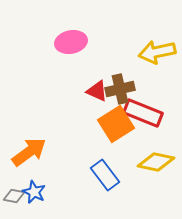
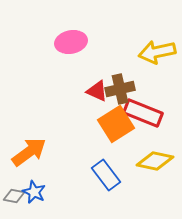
yellow diamond: moved 1 px left, 1 px up
blue rectangle: moved 1 px right
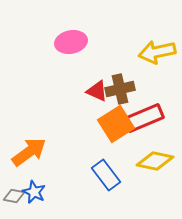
red rectangle: moved 1 px right, 5 px down; rotated 45 degrees counterclockwise
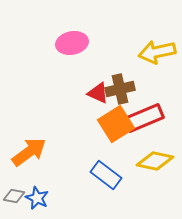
pink ellipse: moved 1 px right, 1 px down
red triangle: moved 1 px right, 2 px down
blue rectangle: rotated 16 degrees counterclockwise
blue star: moved 3 px right, 6 px down
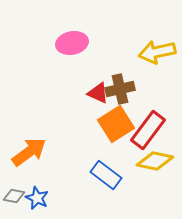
red rectangle: moved 4 px right, 12 px down; rotated 30 degrees counterclockwise
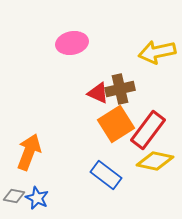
orange arrow: rotated 33 degrees counterclockwise
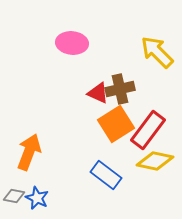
pink ellipse: rotated 16 degrees clockwise
yellow arrow: rotated 57 degrees clockwise
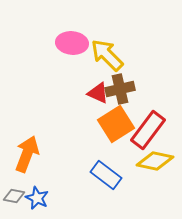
yellow arrow: moved 50 px left, 3 px down
orange arrow: moved 2 px left, 2 px down
